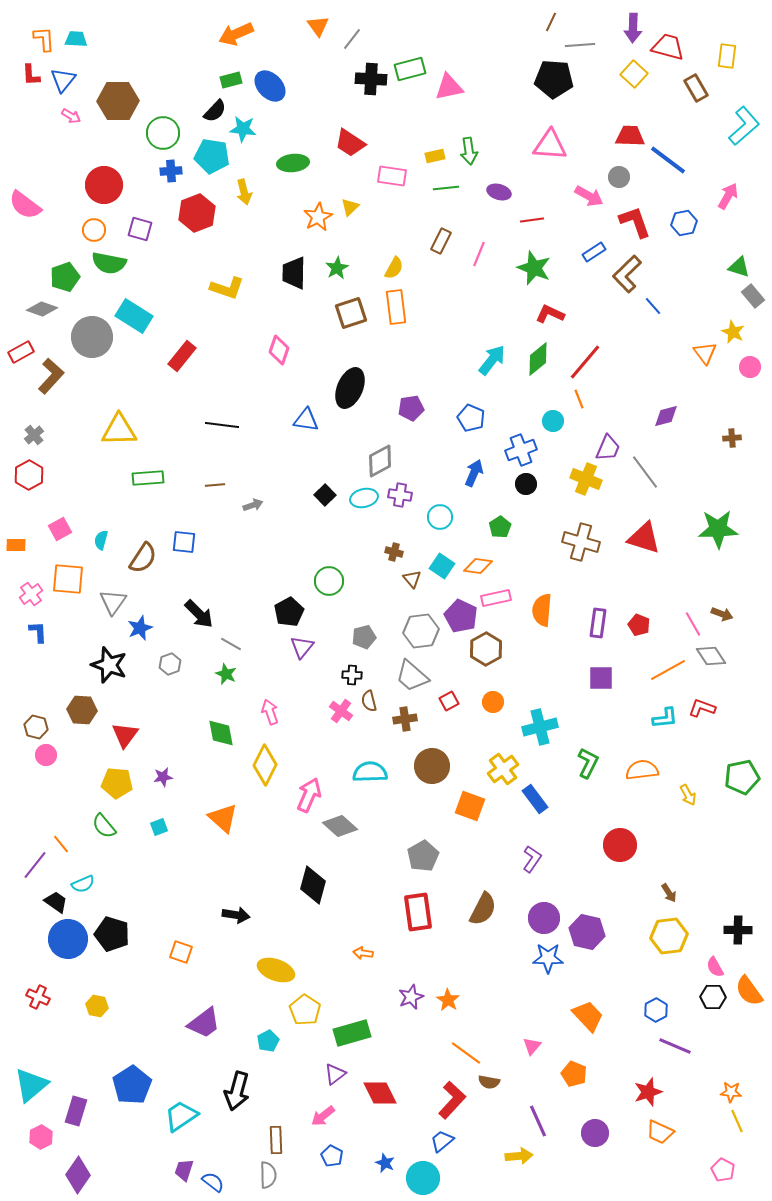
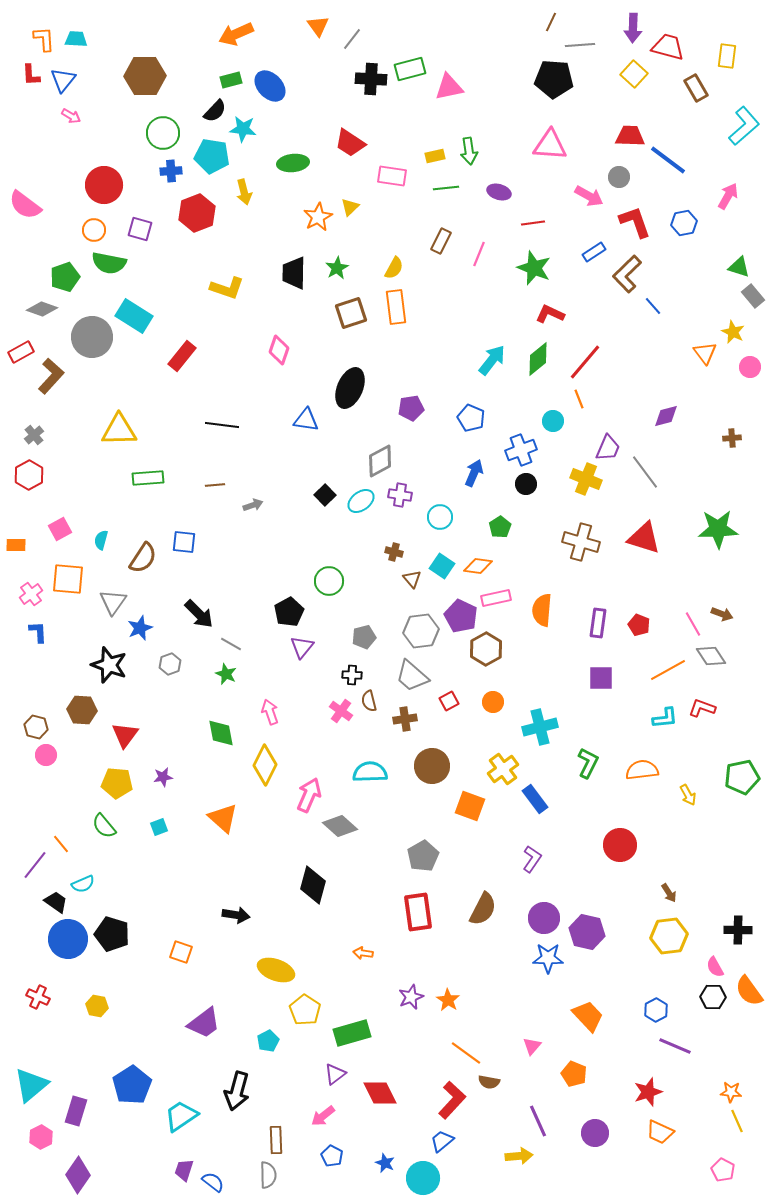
brown hexagon at (118, 101): moved 27 px right, 25 px up
red line at (532, 220): moved 1 px right, 3 px down
cyan ellipse at (364, 498): moved 3 px left, 3 px down; rotated 24 degrees counterclockwise
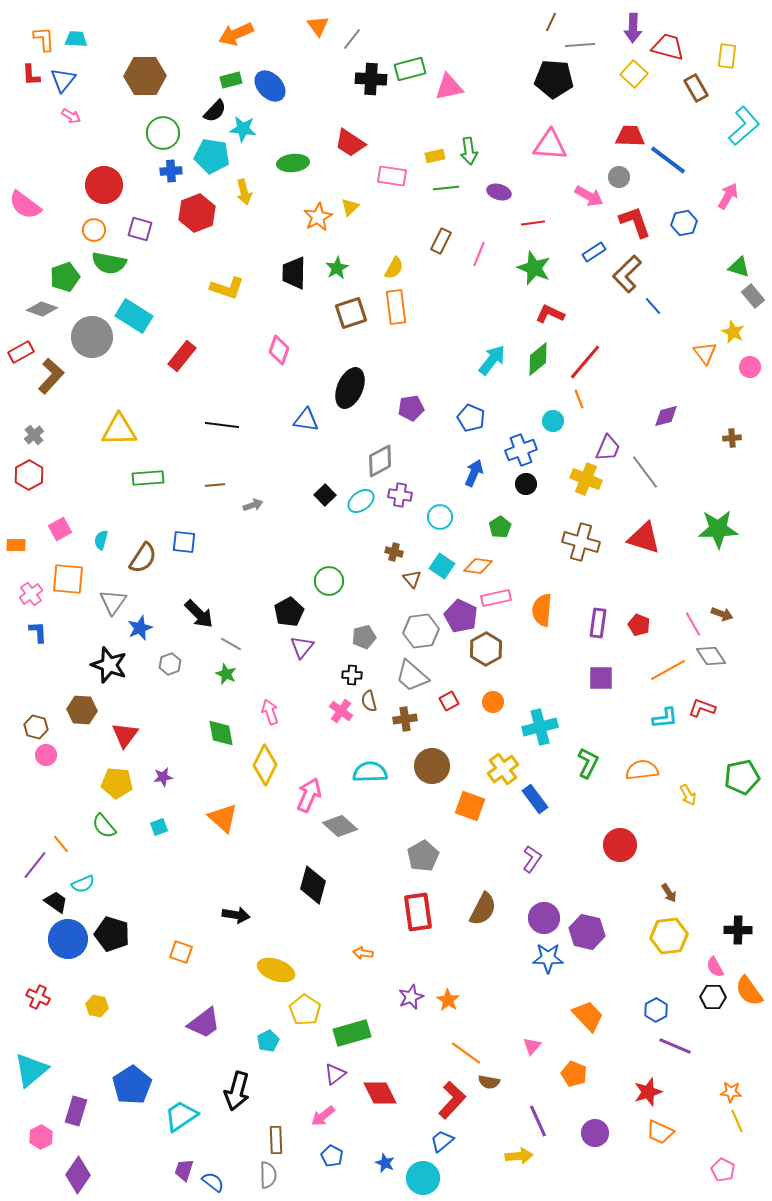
cyan triangle at (31, 1085): moved 15 px up
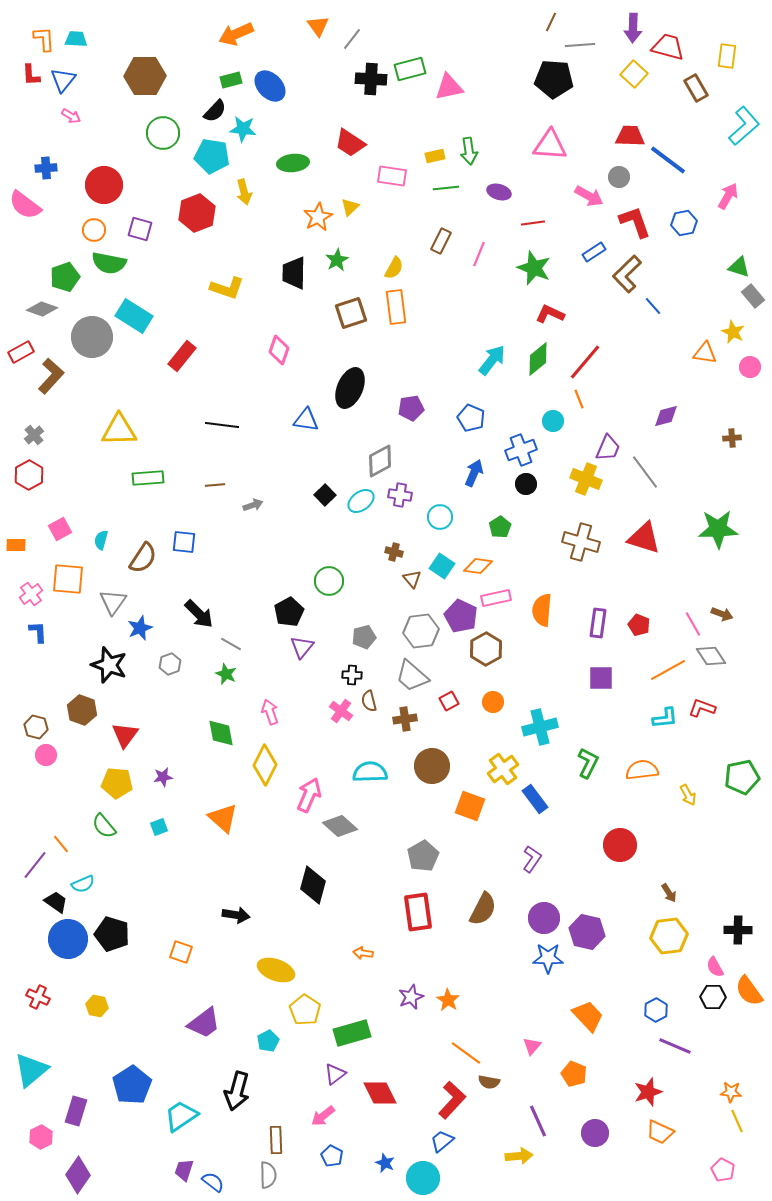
blue cross at (171, 171): moved 125 px left, 3 px up
green star at (337, 268): moved 8 px up
orange triangle at (705, 353): rotated 45 degrees counterclockwise
brown hexagon at (82, 710): rotated 16 degrees clockwise
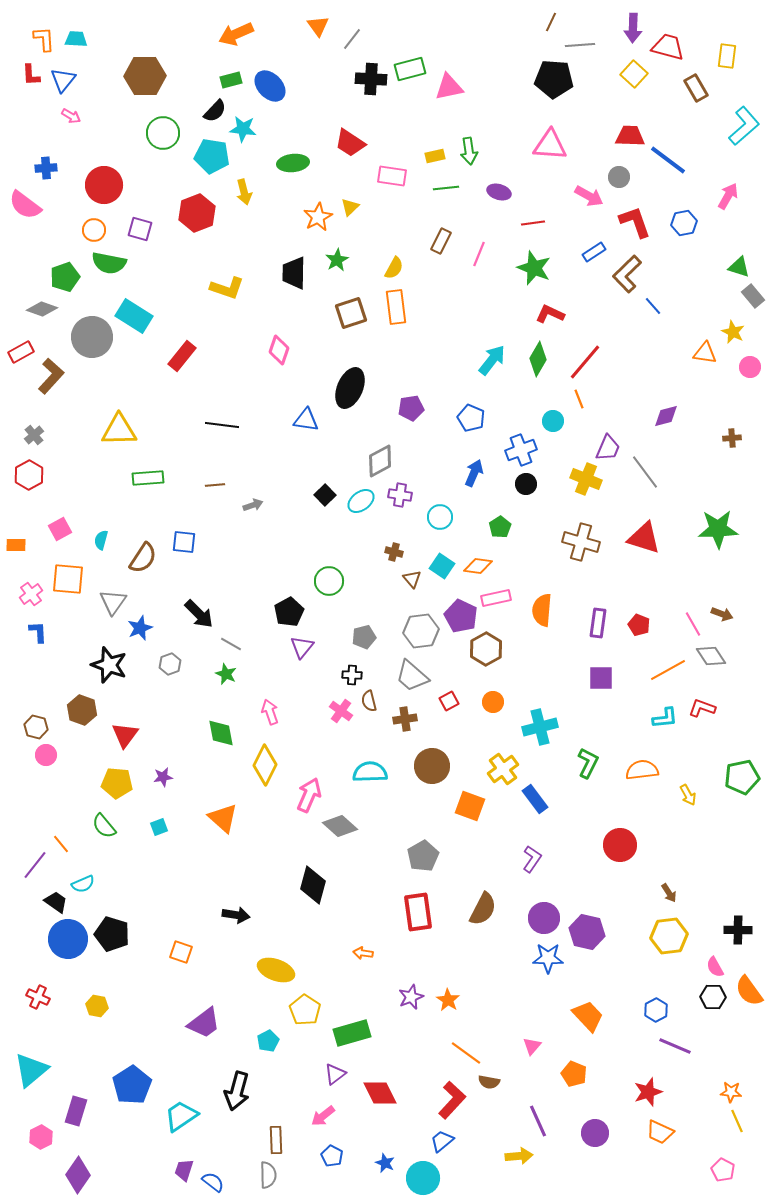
green diamond at (538, 359): rotated 20 degrees counterclockwise
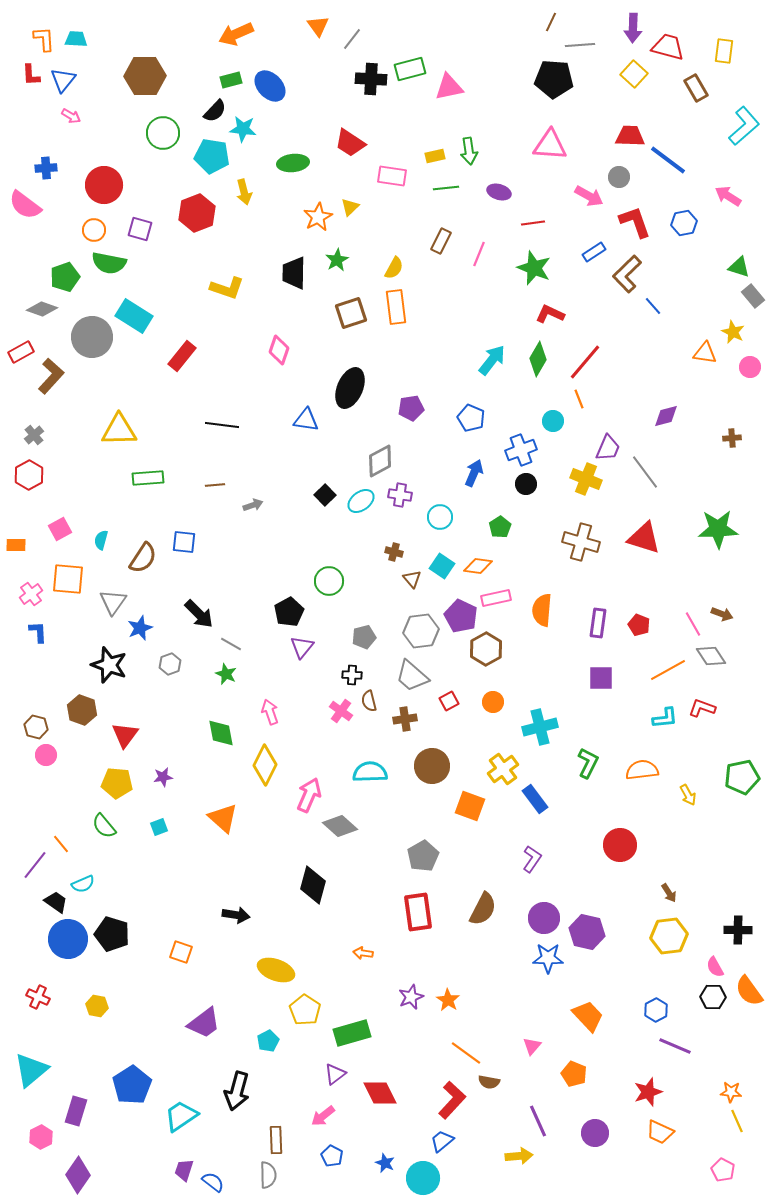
yellow rectangle at (727, 56): moved 3 px left, 5 px up
pink arrow at (728, 196): rotated 88 degrees counterclockwise
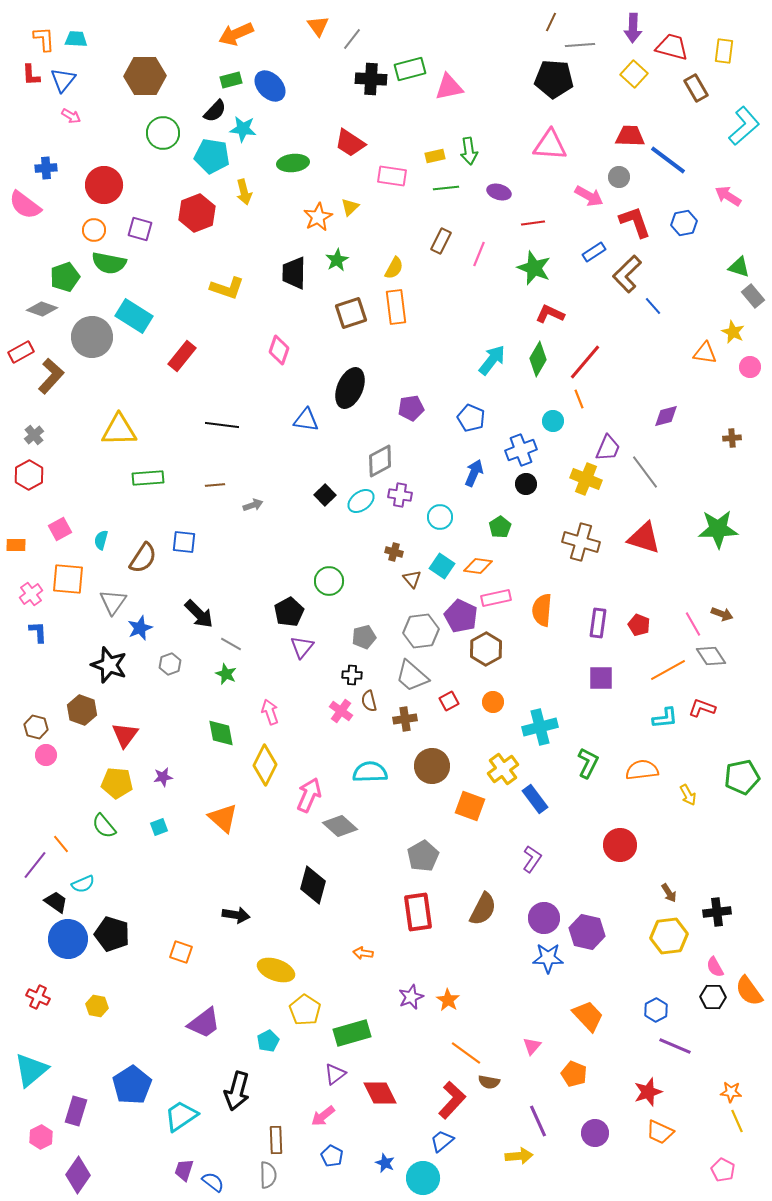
red trapezoid at (668, 47): moved 4 px right
black cross at (738, 930): moved 21 px left, 18 px up; rotated 8 degrees counterclockwise
